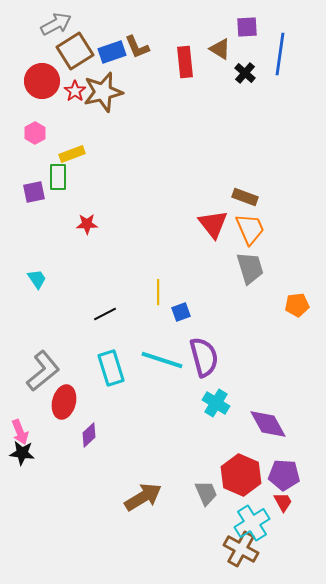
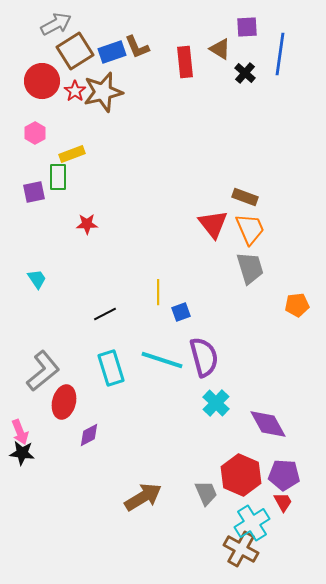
cyan cross at (216, 403): rotated 12 degrees clockwise
purple diamond at (89, 435): rotated 15 degrees clockwise
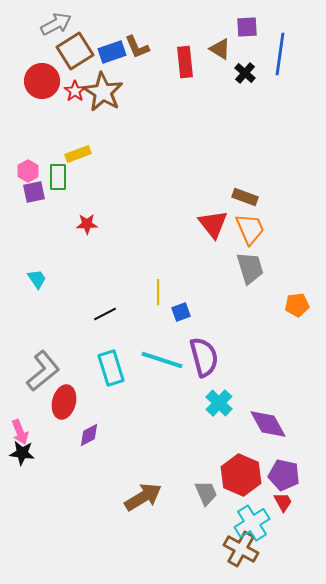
brown star at (103, 92): rotated 27 degrees counterclockwise
pink hexagon at (35, 133): moved 7 px left, 38 px down
yellow rectangle at (72, 154): moved 6 px right
cyan cross at (216, 403): moved 3 px right
purple pentagon at (284, 475): rotated 8 degrees clockwise
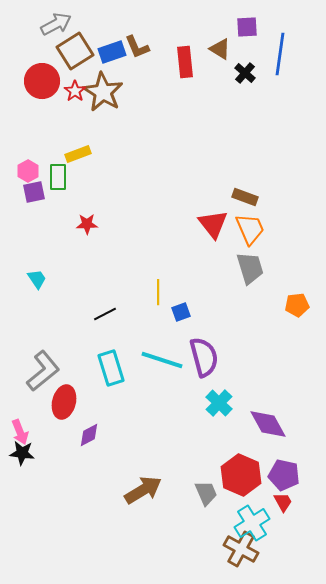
brown arrow at (143, 497): moved 7 px up
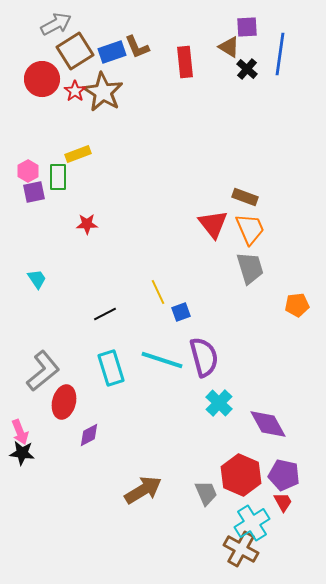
brown triangle at (220, 49): moved 9 px right, 2 px up
black cross at (245, 73): moved 2 px right, 4 px up
red circle at (42, 81): moved 2 px up
yellow line at (158, 292): rotated 25 degrees counterclockwise
